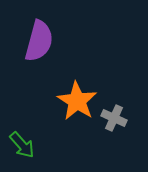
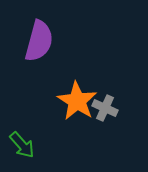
gray cross: moved 9 px left, 10 px up
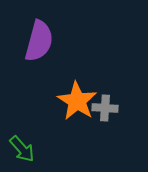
gray cross: rotated 20 degrees counterclockwise
green arrow: moved 4 px down
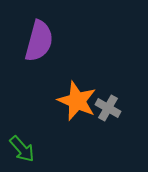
orange star: rotated 9 degrees counterclockwise
gray cross: moved 3 px right; rotated 25 degrees clockwise
